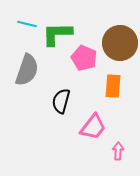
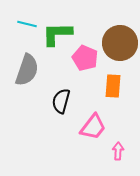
pink pentagon: moved 1 px right
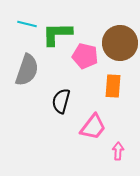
pink pentagon: moved 2 px up; rotated 10 degrees counterclockwise
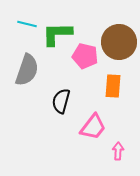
brown circle: moved 1 px left, 1 px up
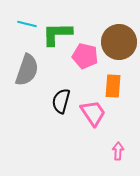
pink trapezoid: moved 14 px up; rotated 72 degrees counterclockwise
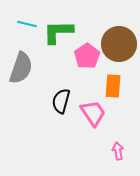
green L-shape: moved 1 px right, 2 px up
brown circle: moved 2 px down
pink pentagon: moved 2 px right; rotated 25 degrees clockwise
gray semicircle: moved 6 px left, 2 px up
pink arrow: rotated 12 degrees counterclockwise
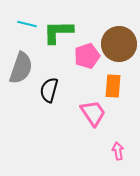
pink pentagon: rotated 15 degrees clockwise
black semicircle: moved 12 px left, 11 px up
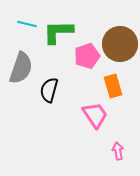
brown circle: moved 1 px right
orange rectangle: rotated 20 degrees counterclockwise
pink trapezoid: moved 2 px right, 2 px down
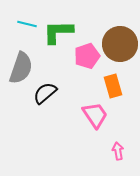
black semicircle: moved 4 px left, 3 px down; rotated 35 degrees clockwise
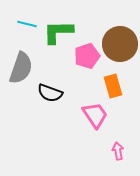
black semicircle: moved 5 px right; rotated 120 degrees counterclockwise
